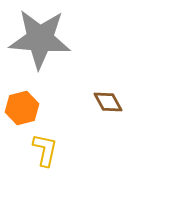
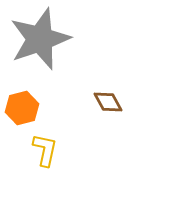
gray star: rotated 24 degrees counterclockwise
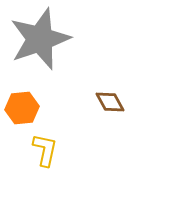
brown diamond: moved 2 px right
orange hexagon: rotated 8 degrees clockwise
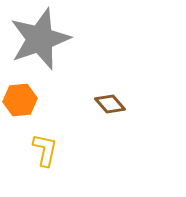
brown diamond: moved 2 px down; rotated 12 degrees counterclockwise
orange hexagon: moved 2 px left, 8 px up
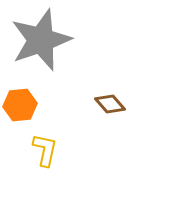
gray star: moved 1 px right, 1 px down
orange hexagon: moved 5 px down
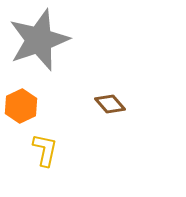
gray star: moved 2 px left
orange hexagon: moved 1 px right, 1 px down; rotated 20 degrees counterclockwise
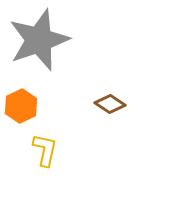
brown diamond: rotated 16 degrees counterclockwise
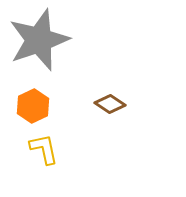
orange hexagon: moved 12 px right
yellow L-shape: moved 1 px left, 1 px up; rotated 24 degrees counterclockwise
